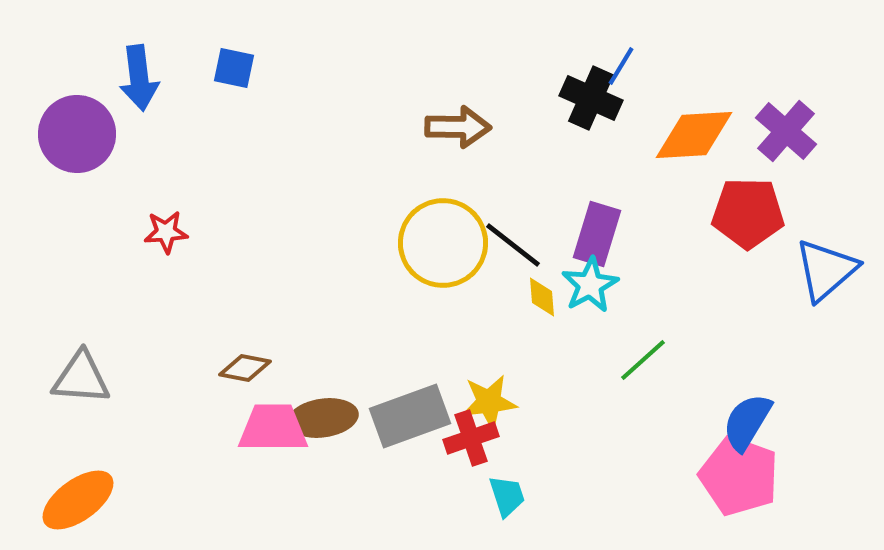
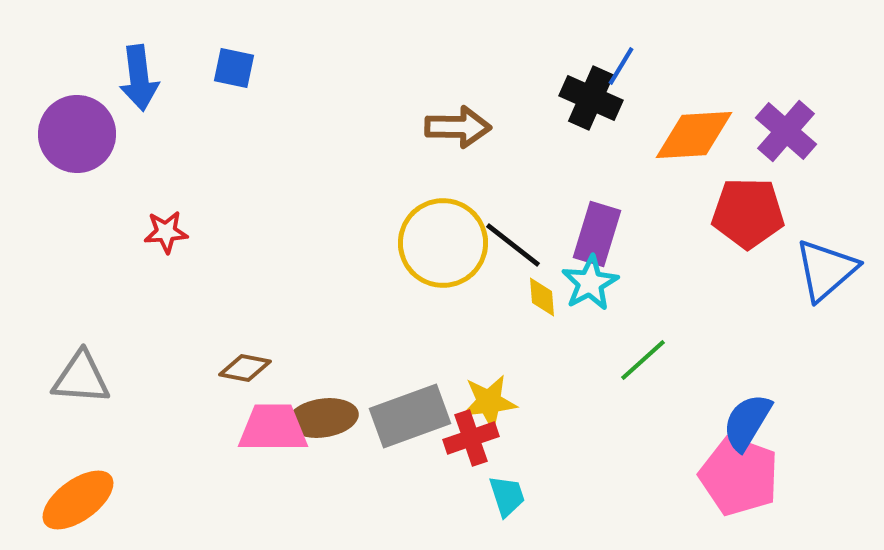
cyan star: moved 2 px up
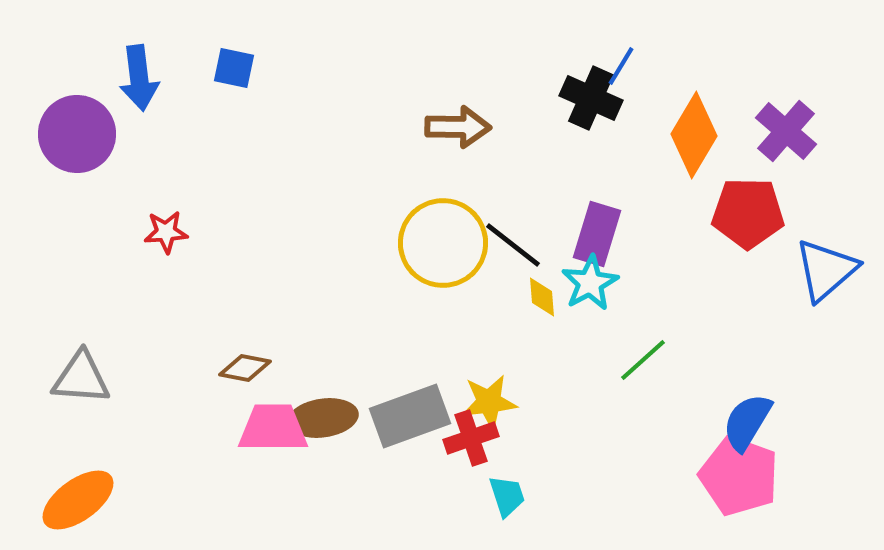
orange diamond: rotated 56 degrees counterclockwise
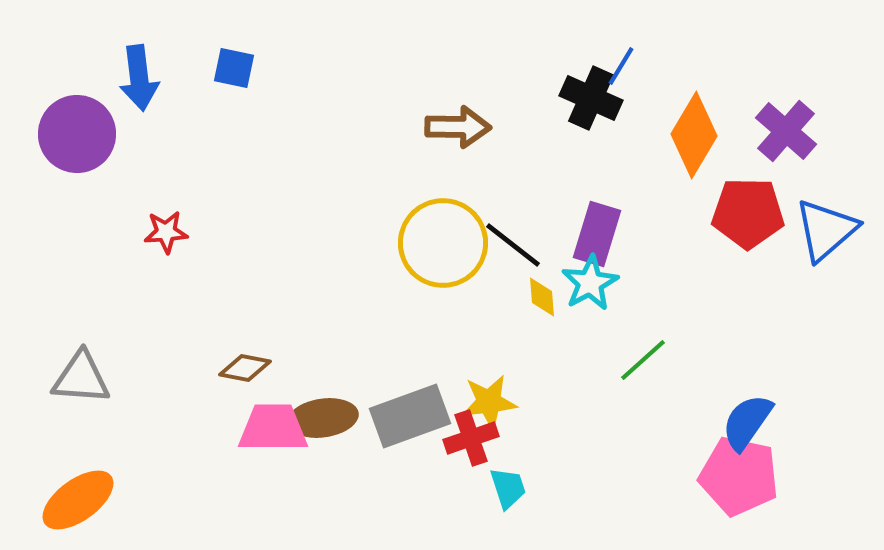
blue triangle: moved 40 px up
blue semicircle: rotated 4 degrees clockwise
pink pentagon: rotated 8 degrees counterclockwise
cyan trapezoid: moved 1 px right, 8 px up
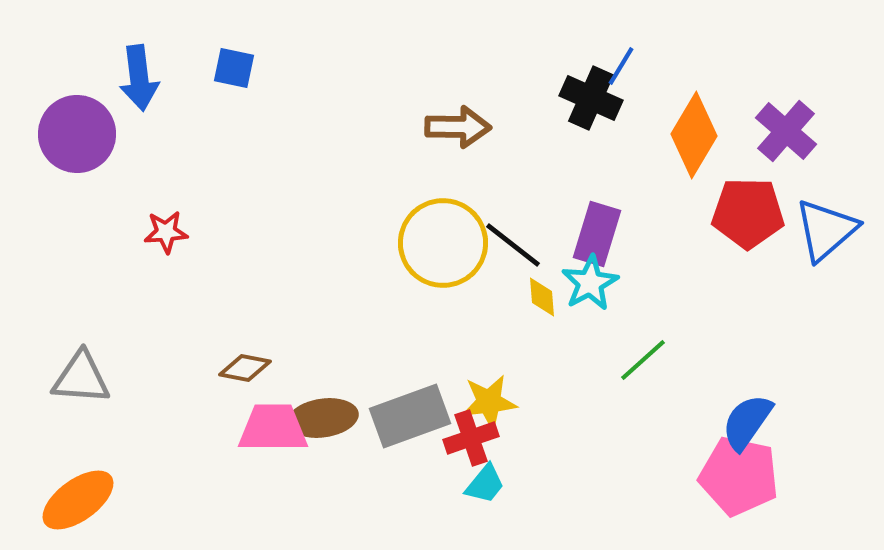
cyan trapezoid: moved 23 px left, 4 px up; rotated 57 degrees clockwise
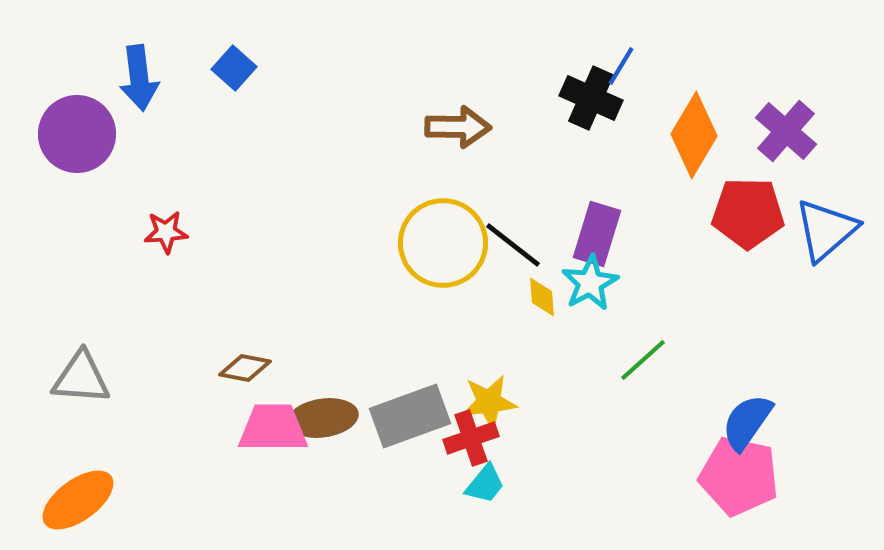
blue square: rotated 30 degrees clockwise
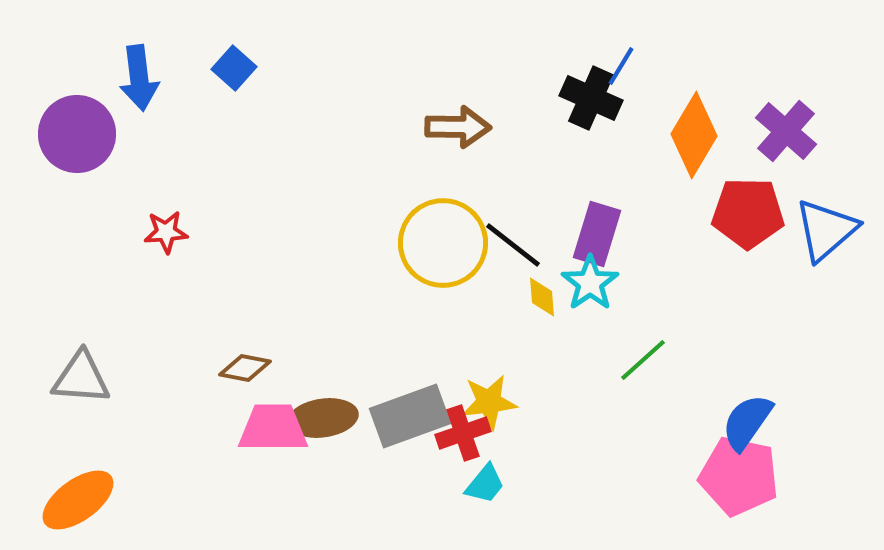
cyan star: rotated 6 degrees counterclockwise
red cross: moved 8 px left, 5 px up
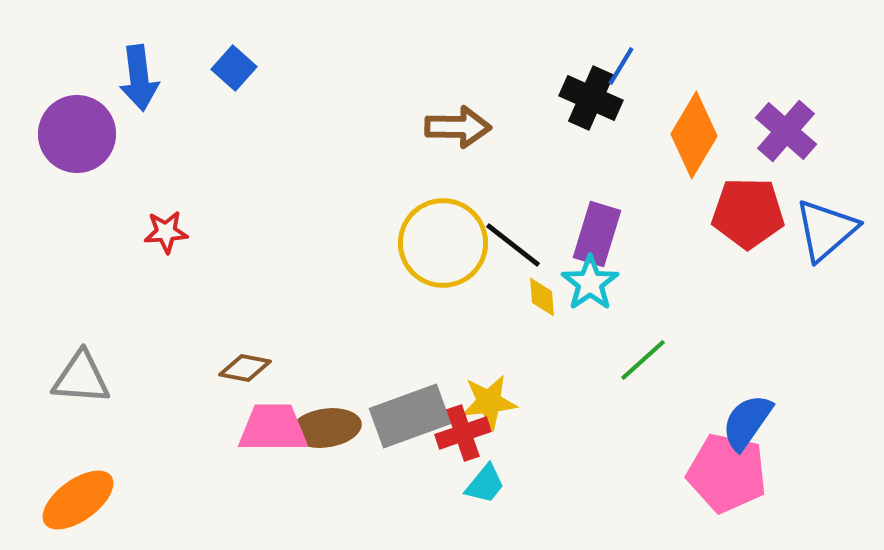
brown ellipse: moved 3 px right, 10 px down
pink pentagon: moved 12 px left, 3 px up
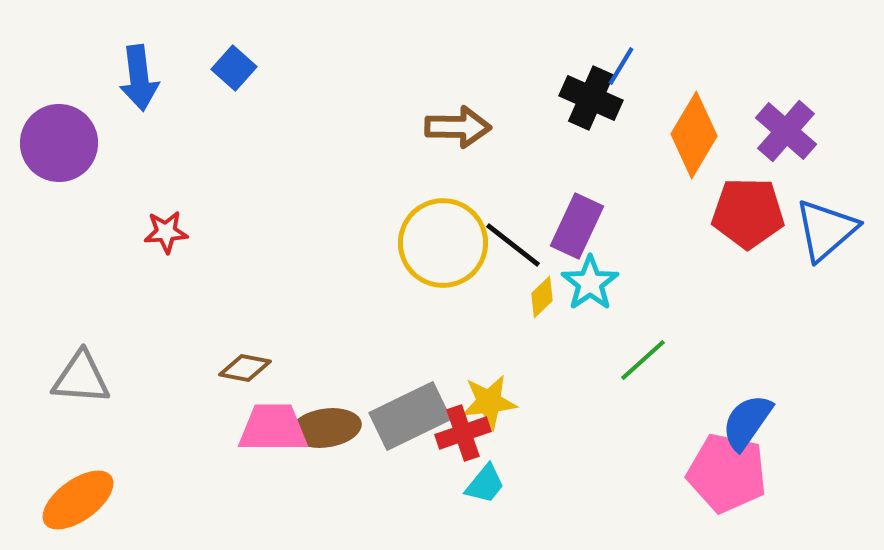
purple circle: moved 18 px left, 9 px down
purple rectangle: moved 20 px left, 8 px up; rotated 8 degrees clockwise
yellow diamond: rotated 51 degrees clockwise
gray rectangle: rotated 6 degrees counterclockwise
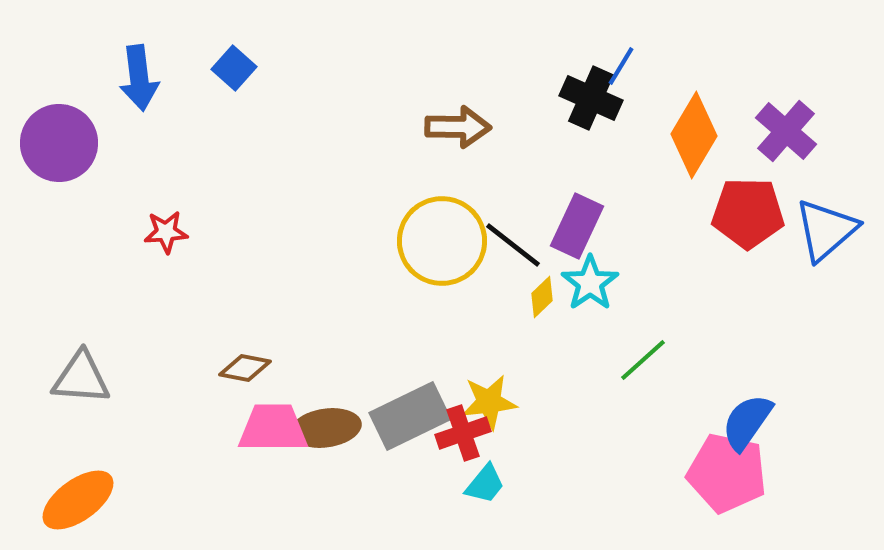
yellow circle: moved 1 px left, 2 px up
